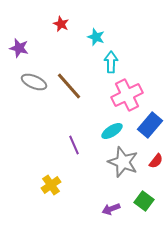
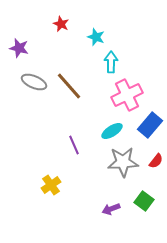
gray star: rotated 24 degrees counterclockwise
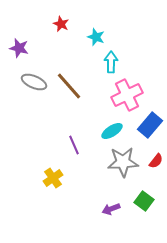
yellow cross: moved 2 px right, 7 px up
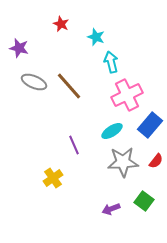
cyan arrow: rotated 15 degrees counterclockwise
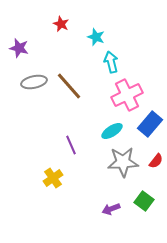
gray ellipse: rotated 35 degrees counterclockwise
blue rectangle: moved 1 px up
purple line: moved 3 px left
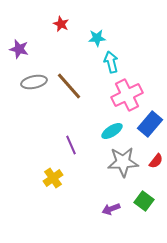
cyan star: moved 1 px right, 1 px down; rotated 24 degrees counterclockwise
purple star: moved 1 px down
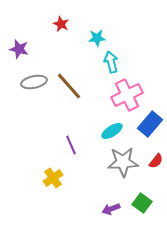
green square: moved 2 px left, 2 px down
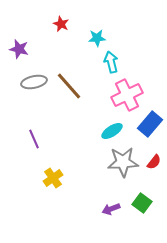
purple line: moved 37 px left, 6 px up
red semicircle: moved 2 px left, 1 px down
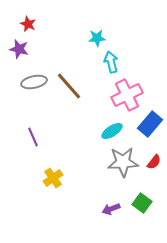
red star: moved 33 px left
purple line: moved 1 px left, 2 px up
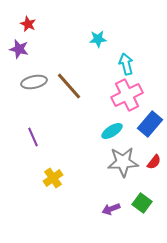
cyan star: moved 1 px right, 1 px down
cyan arrow: moved 15 px right, 2 px down
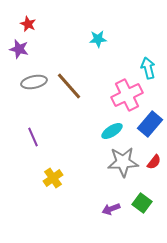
cyan arrow: moved 22 px right, 4 px down
